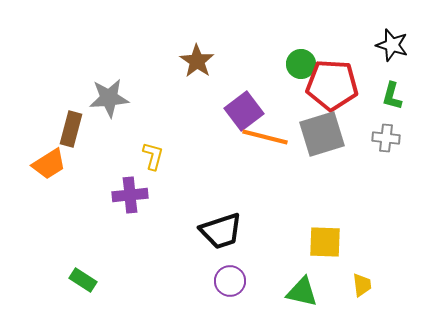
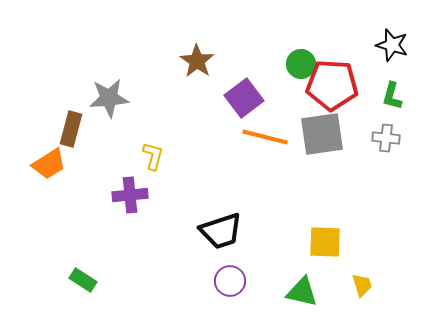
purple square: moved 13 px up
gray square: rotated 9 degrees clockwise
yellow trapezoid: rotated 10 degrees counterclockwise
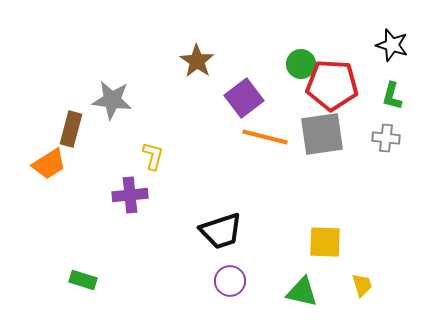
gray star: moved 3 px right, 2 px down; rotated 12 degrees clockwise
green rectangle: rotated 16 degrees counterclockwise
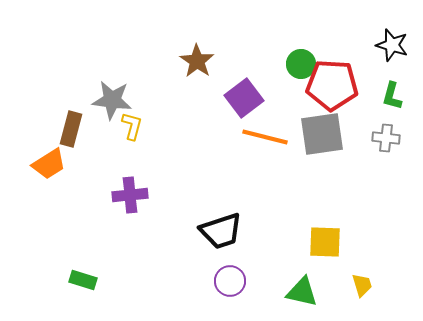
yellow L-shape: moved 21 px left, 30 px up
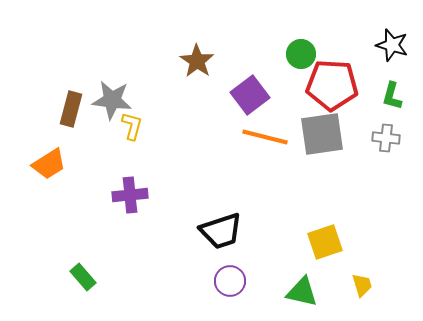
green circle: moved 10 px up
purple square: moved 6 px right, 3 px up
brown rectangle: moved 20 px up
yellow square: rotated 21 degrees counterclockwise
green rectangle: moved 3 px up; rotated 32 degrees clockwise
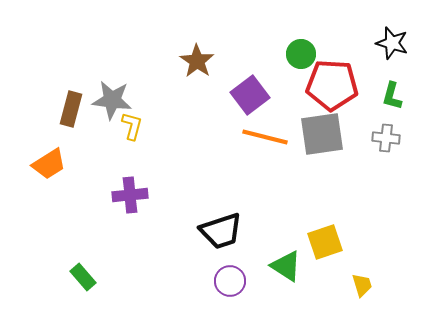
black star: moved 2 px up
green triangle: moved 16 px left, 26 px up; rotated 20 degrees clockwise
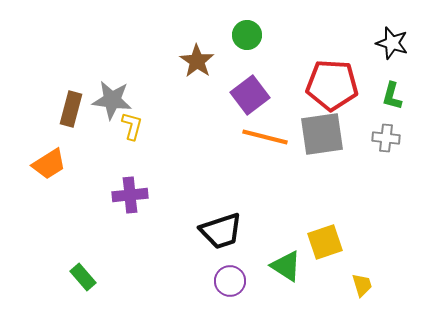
green circle: moved 54 px left, 19 px up
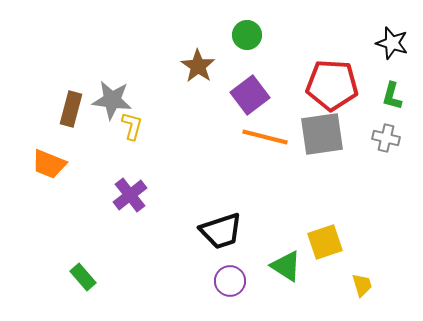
brown star: moved 1 px right, 5 px down
gray cross: rotated 8 degrees clockwise
orange trapezoid: rotated 54 degrees clockwise
purple cross: rotated 32 degrees counterclockwise
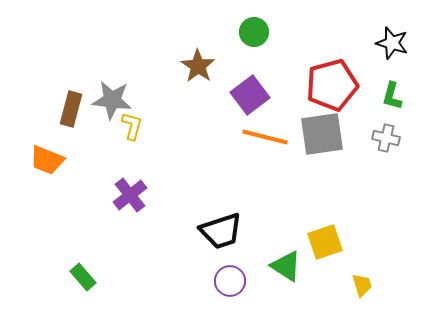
green circle: moved 7 px right, 3 px up
red pentagon: rotated 18 degrees counterclockwise
orange trapezoid: moved 2 px left, 4 px up
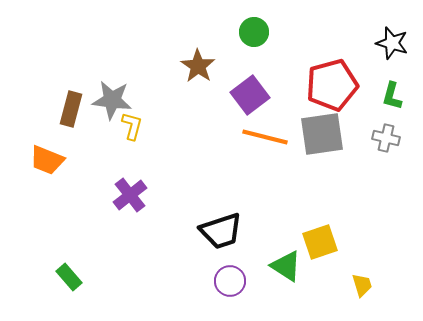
yellow square: moved 5 px left
green rectangle: moved 14 px left
